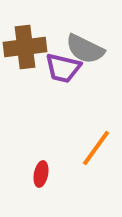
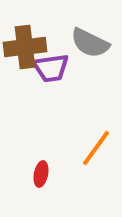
gray semicircle: moved 5 px right, 6 px up
purple trapezoid: moved 12 px left; rotated 21 degrees counterclockwise
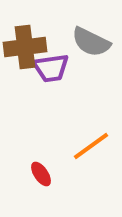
gray semicircle: moved 1 px right, 1 px up
orange line: moved 5 px left, 2 px up; rotated 18 degrees clockwise
red ellipse: rotated 45 degrees counterclockwise
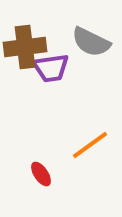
orange line: moved 1 px left, 1 px up
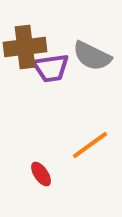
gray semicircle: moved 1 px right, 14 px down
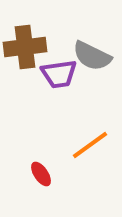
purple trapezoid: moved 8 px right, 6 px down
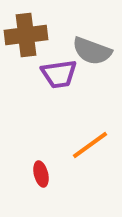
brown cross: moved 1 px right, 12 px up
gray semicircle: moved 5 px up; rotated 6 degrees counterclockwise
red ellipse: rotated 20 degrees clockwise
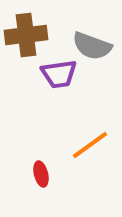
gray semicircle: moved 5 px up
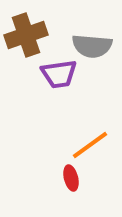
brown cross: rotated 12 degrees counterclockwise
gray semicircle: rotated 15 degrees counterclockwise
red ellipse: moved 30 px right, 4 px down
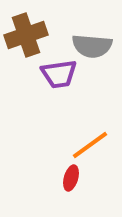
red ellipse: rotated 30 degrees clockwise
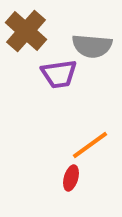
brown cross: moved 4 px up; rotated 30 degrees counterclockwise
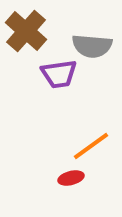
orange line: moved 1 px right, 1 px down
red ellipse: rotated 60 degrees clockwise
